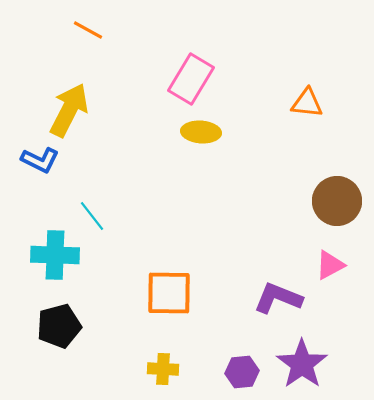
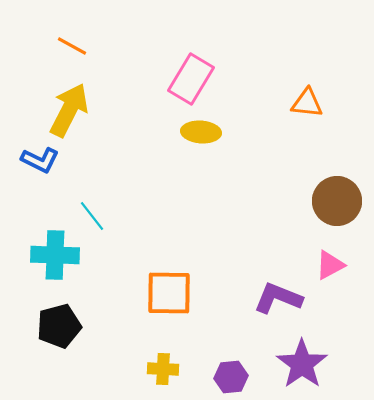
orange line: moved 16 px left, 16 px down
purple hexagon: moved 11 px left, 5 px down
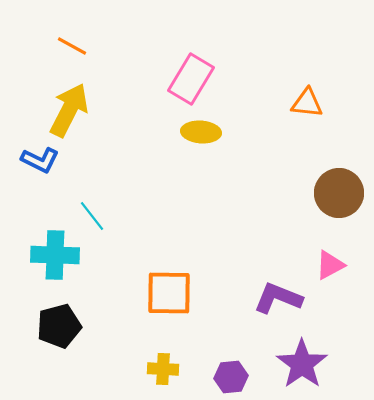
brown circle: moved 2 px right, 8 px up
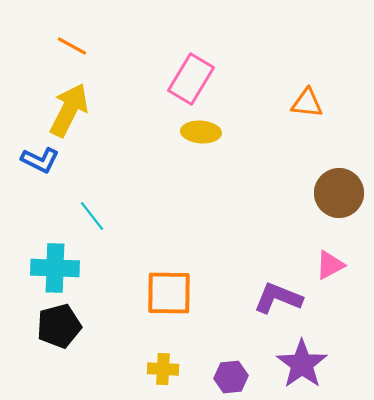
cyan cross: moved 13 px down
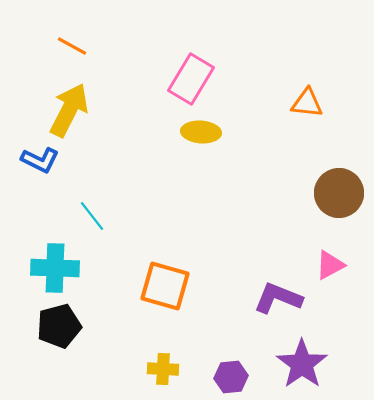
orange square: moved 4 px left, 7 px up; rotated 15 degrees clockwise
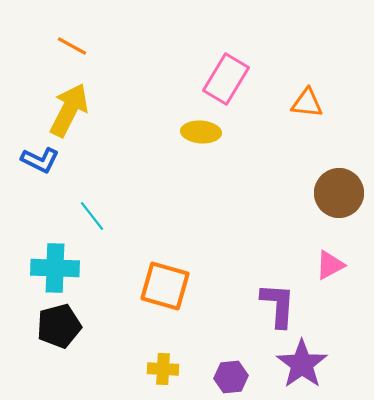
pink rectangle: moved 35 px right
purple L-shape: moved 7 px down; rotated 72 degrees clockwise
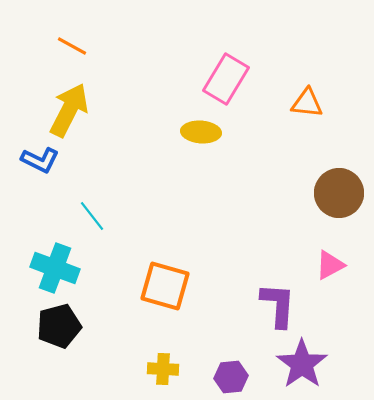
cyan cross: rotated 18 degrees clockwise
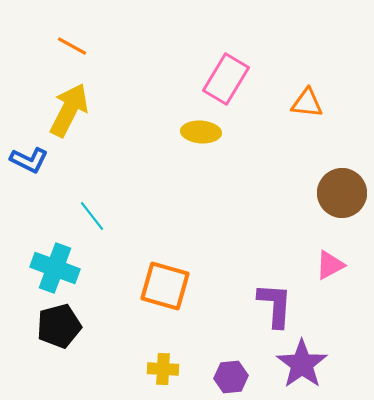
blue L-shape: moved 11 px left
brown circle: moved 3 px right
purple L-shape: moved 3 px left
